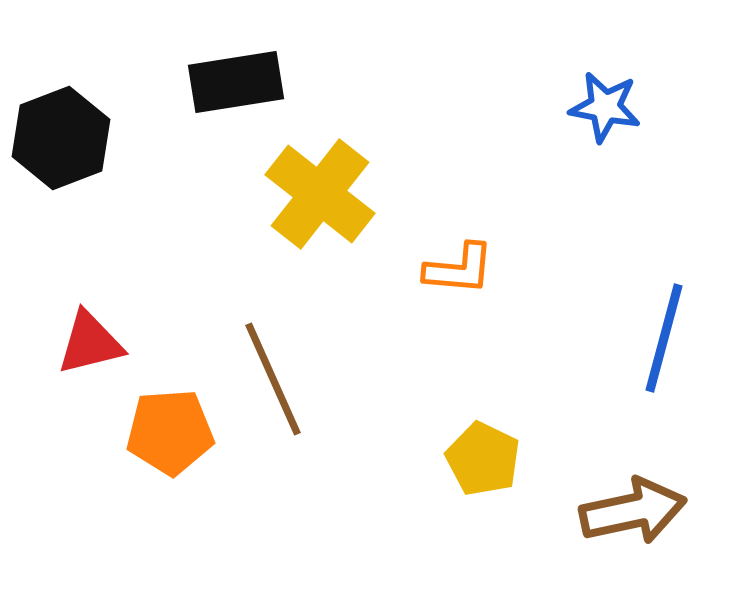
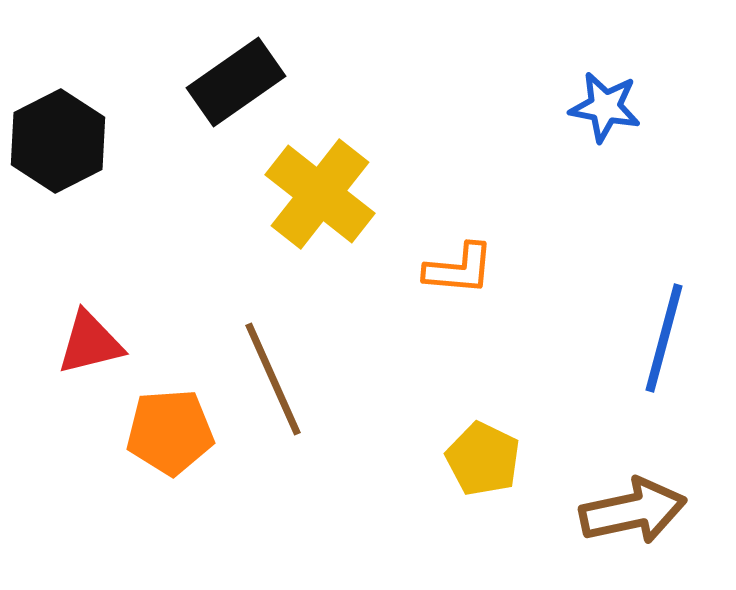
black rectangle: rotated 26 degrees counterclockwise
black hexagon: moved 3 px left, 3 px down; rotated 6 degrees counterclockwise
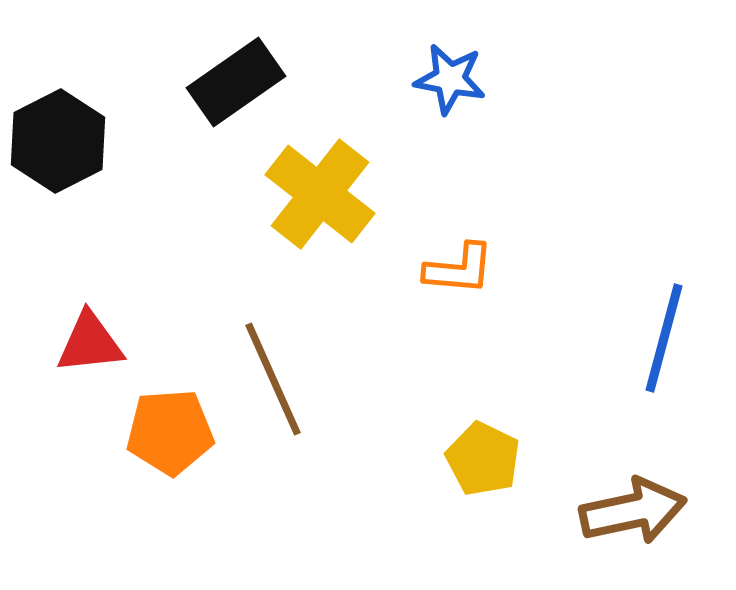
blue star: moved 155 px left, 28 px up
red triangle: rotated 8 degrees clockwise
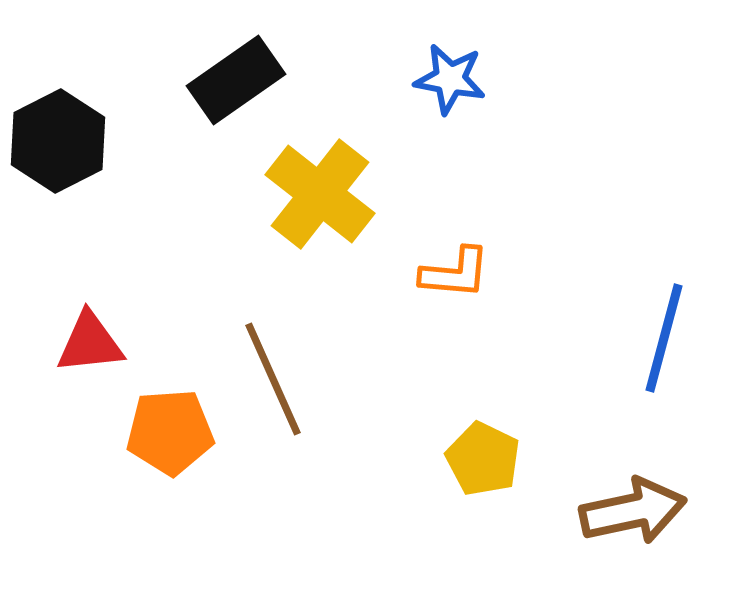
black rectangle: moved 2 px up
orange L-shape: moved 4 px left, 4 px down
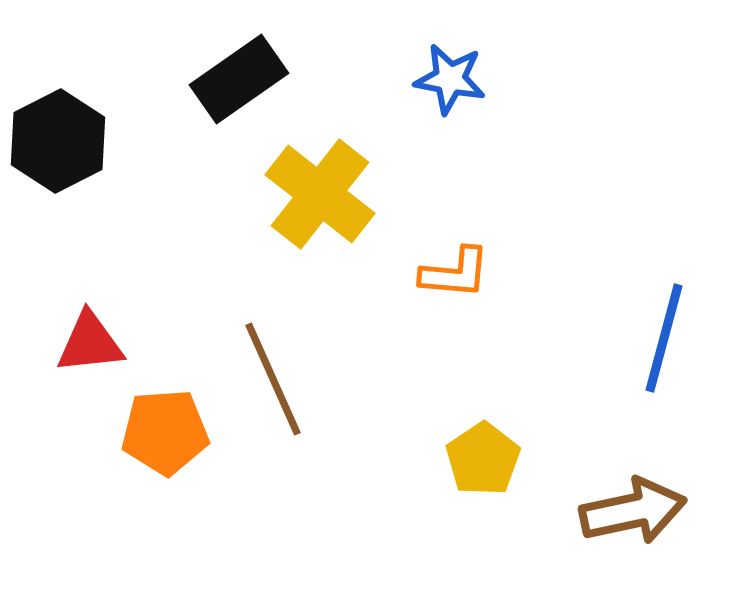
black rectangle: moved 3 px right, 1 px up
orange pentagon: moved 5 px left
yellow pentagon: rotated 12 degrees clockwise
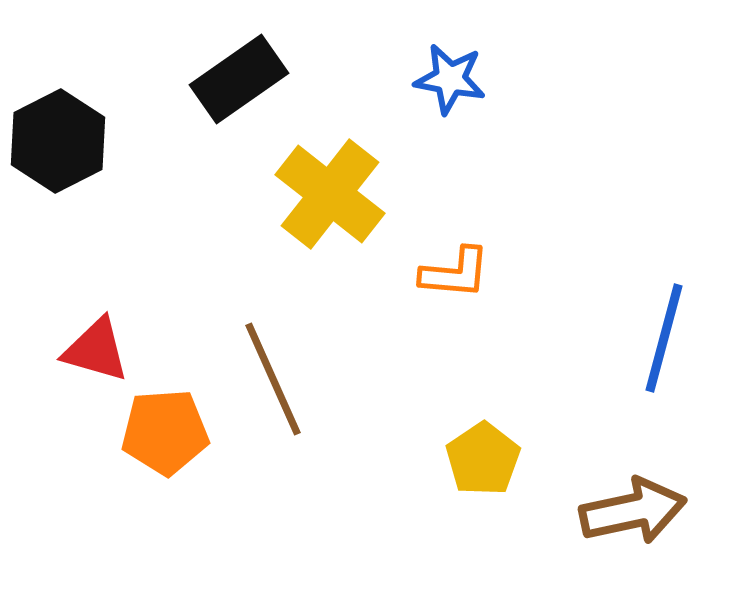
yellow cross: moved 10 px right
red triangle: moved 6 px right, 7 px down; rotated 22 degrees clockwise
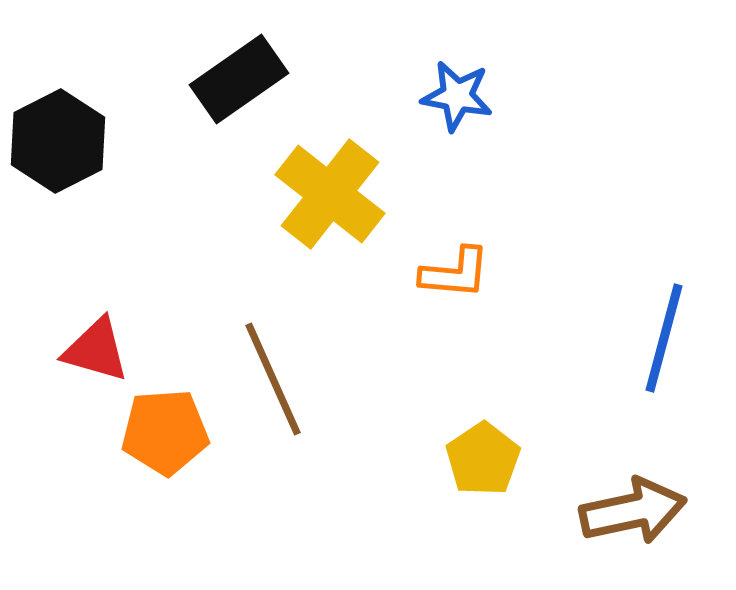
blue star: moved 7 px right, 17 px down
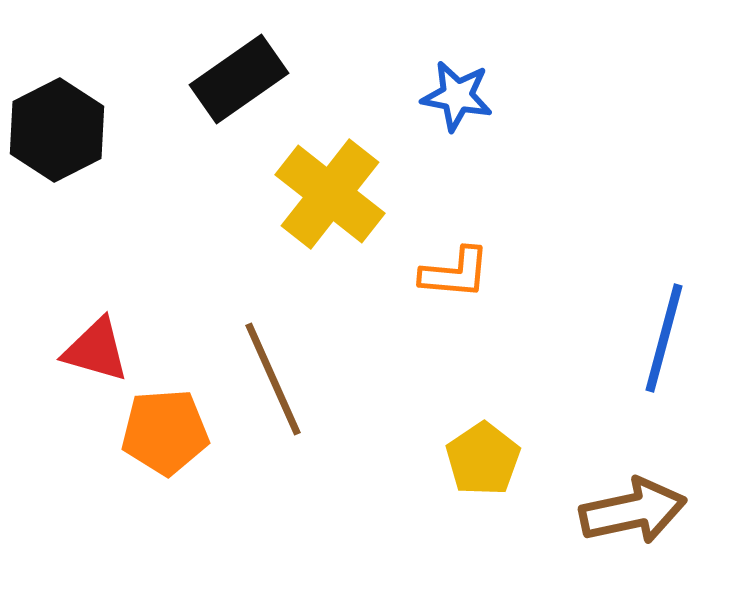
black hexagon: moved 1 px left, 11 px up
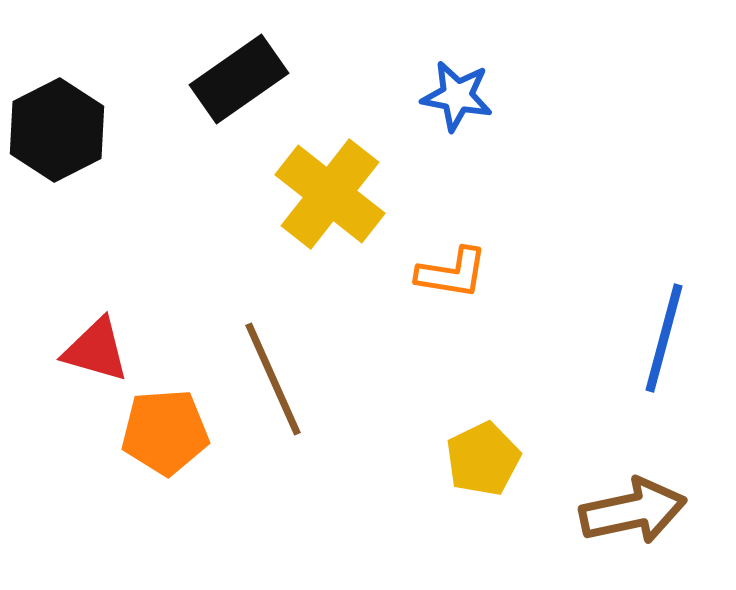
orange L-shape: moved 3 px left; rotated 4 degrees clockwise
yellow pentagon: rotated 8 degrees clockwise
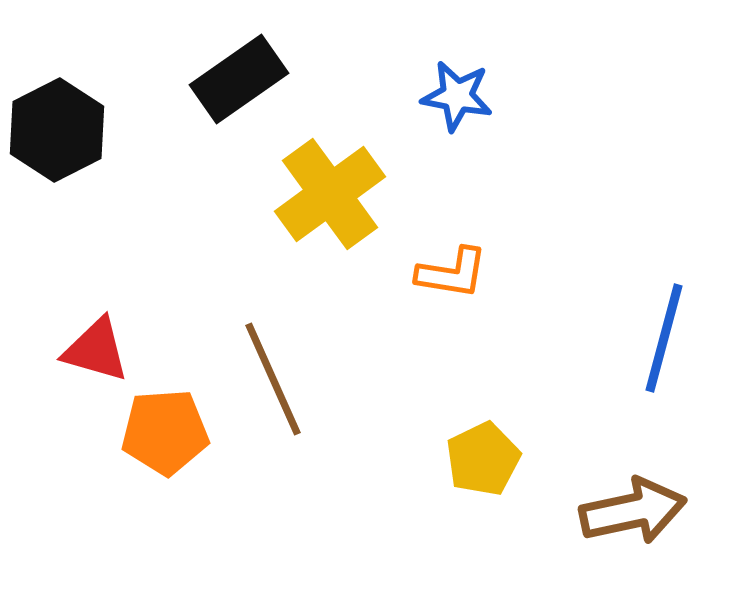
yellow cross: rotated 16 degrees clockwise
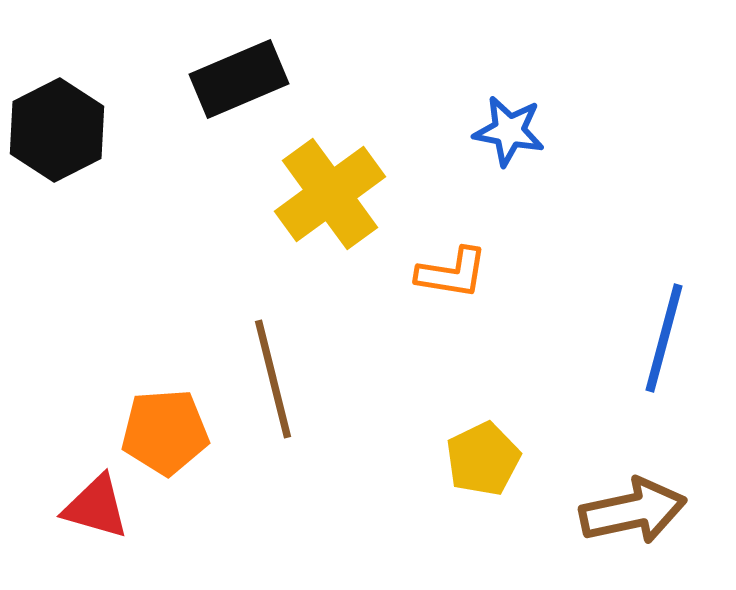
black rectangle: rotated 12 degrees clockwise
blue star: moved 52 px right, 35 px down
red triangle: moved 157 px down
brown line: rotated 10 degrees clockwise
